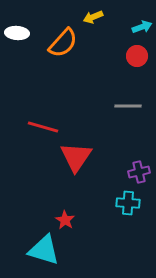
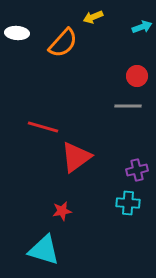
red circle: moved 20 px down
red triangle: rotated 20 degrees clockwise
purple cross: moved 2 px left, 2 px up
red star: moved 3 px left, 9 px up; rotated 30 degrees clockwise
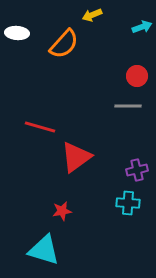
yellow arrow: moved 1 px left, 2 px up
orange semicircle: moved 1 px right, 1 px down
red line: moved 3 px left
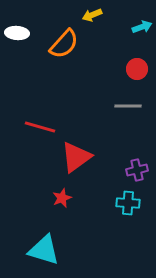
red circle: moved 7 px up
red star: moved 13 px up; rotated 12 degrees counterclockwise
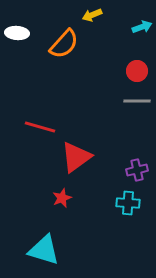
red circle: moved 2 px down
gray line: moved 9 px right, 5 px up
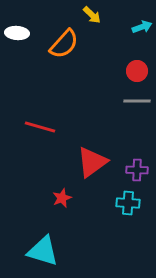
yellow arrow: rotated 114 degrees counterclockwise
red triangle: moved 16 px right, 5 px down
purple cross: rotated 15 degrees clockwise
cyan triangle: moved 1 px left, 1 px down
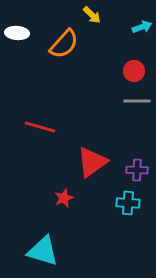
red circle: moved 3 px left
red star: moved 2 px right
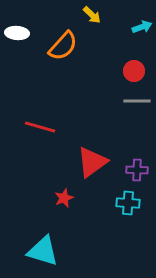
orange semicircle: moved 1 px left, 2 px down
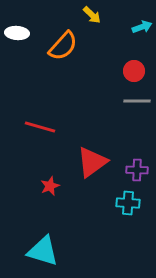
red star: moved 14 px left, 12 px up
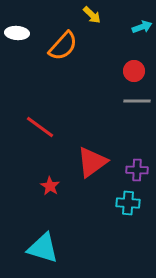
red line: rotated 20 degrees clockwise
red star: rotated 18 degrees counterclockwise
cyan triangle: moved 3 px up
